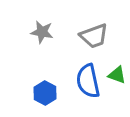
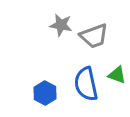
gray star: moved 19 px right, 7 px up
blue semicircle: moved 2 px left, 3 px down
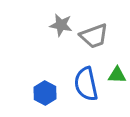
green triangle: rotated 18 degrees counterclockwise
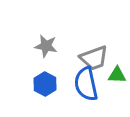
gray star: moved 15 px left, 21 px down
gray trapezoid: moved 22 px down
blue hexagon: moved 9 px up
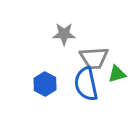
gray star: moved 18 px right, 12 px up; rotated 10 degrees counterclockwise
gray trapezoid: rotated 16 degrees clockwise
green triangle: moved 1 px up; rotated 18 degrees counterclockwise
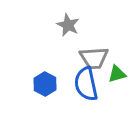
gray star: moved 4 px right, 9 px up; rotated 25 degrees clockwise
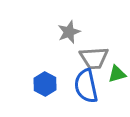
gray star: moved 1 px right, 7 px down; rotated 25 degrees clockwise
blue semicircle: moved 2 px down
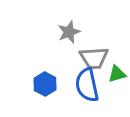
blue semicircle: moved 1 px right, 1 px up
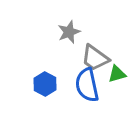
gray trapezoid: moved 1 px right; rotated 40 degrees clockwise
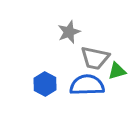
gray trapezoid: rotated 24 degrees counterclockwise
green triangle: moved 3 px up
blue semicircle: rotated 100 degrees clockwise
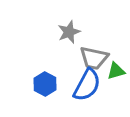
gray trapezoid: moved 1 px left
green triangle: moved 1 px left
blue semicircle: rotated 120 degrees clockwise
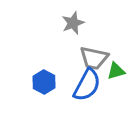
gray star: moved 4 px right, 9 px up
blue hexagon: moved 1 px left, 2 px up
